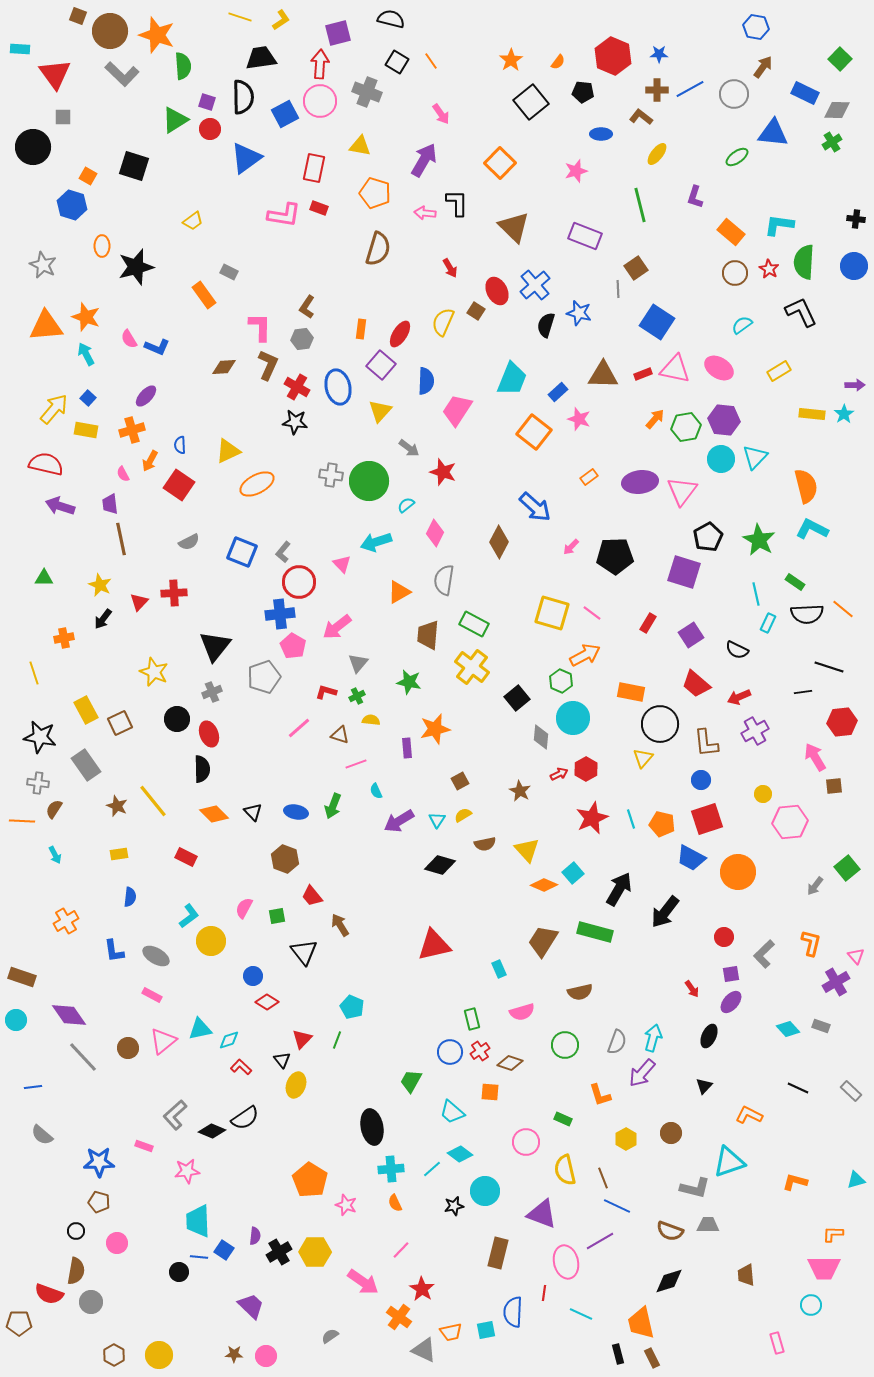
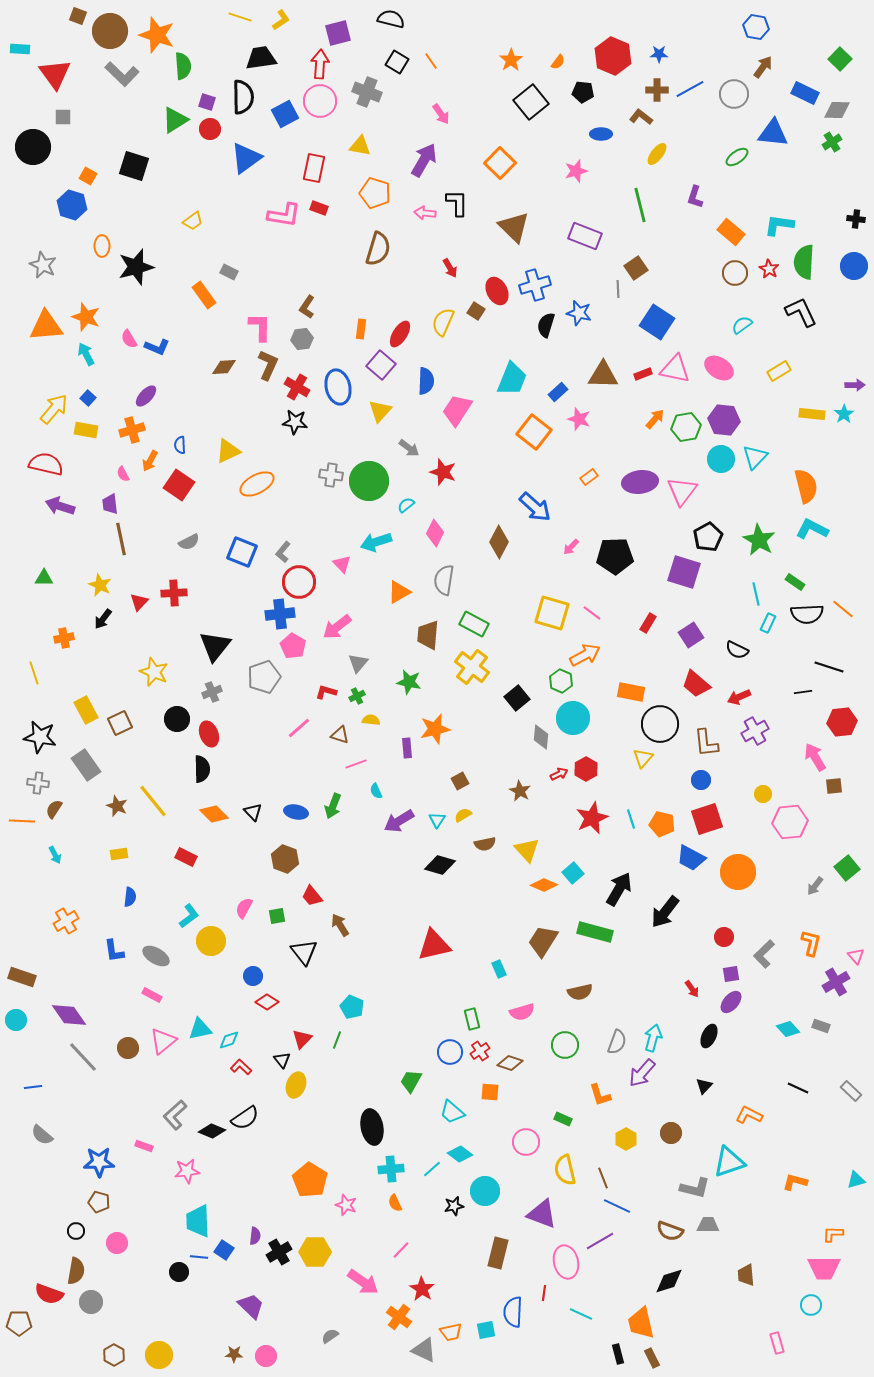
blue cross at (535, 285): rotated 24 degrees clockwise
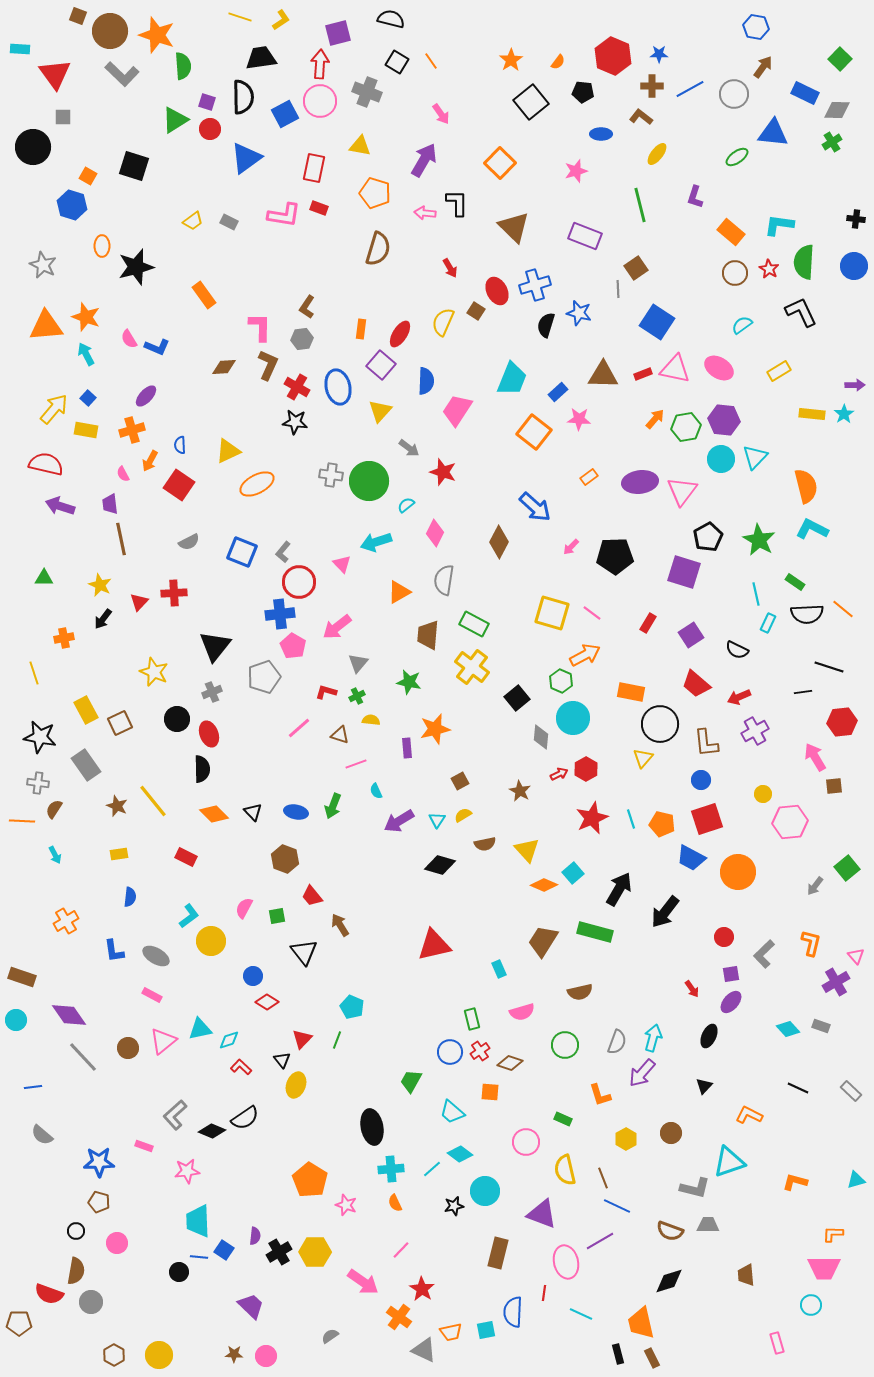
brown cross at (657, 90): moved 5 px left, 4 px up
gray rectangle at (229, 272): moved 50 px up
pink star at (579, 419): rotated 15 degrees counterclockwise
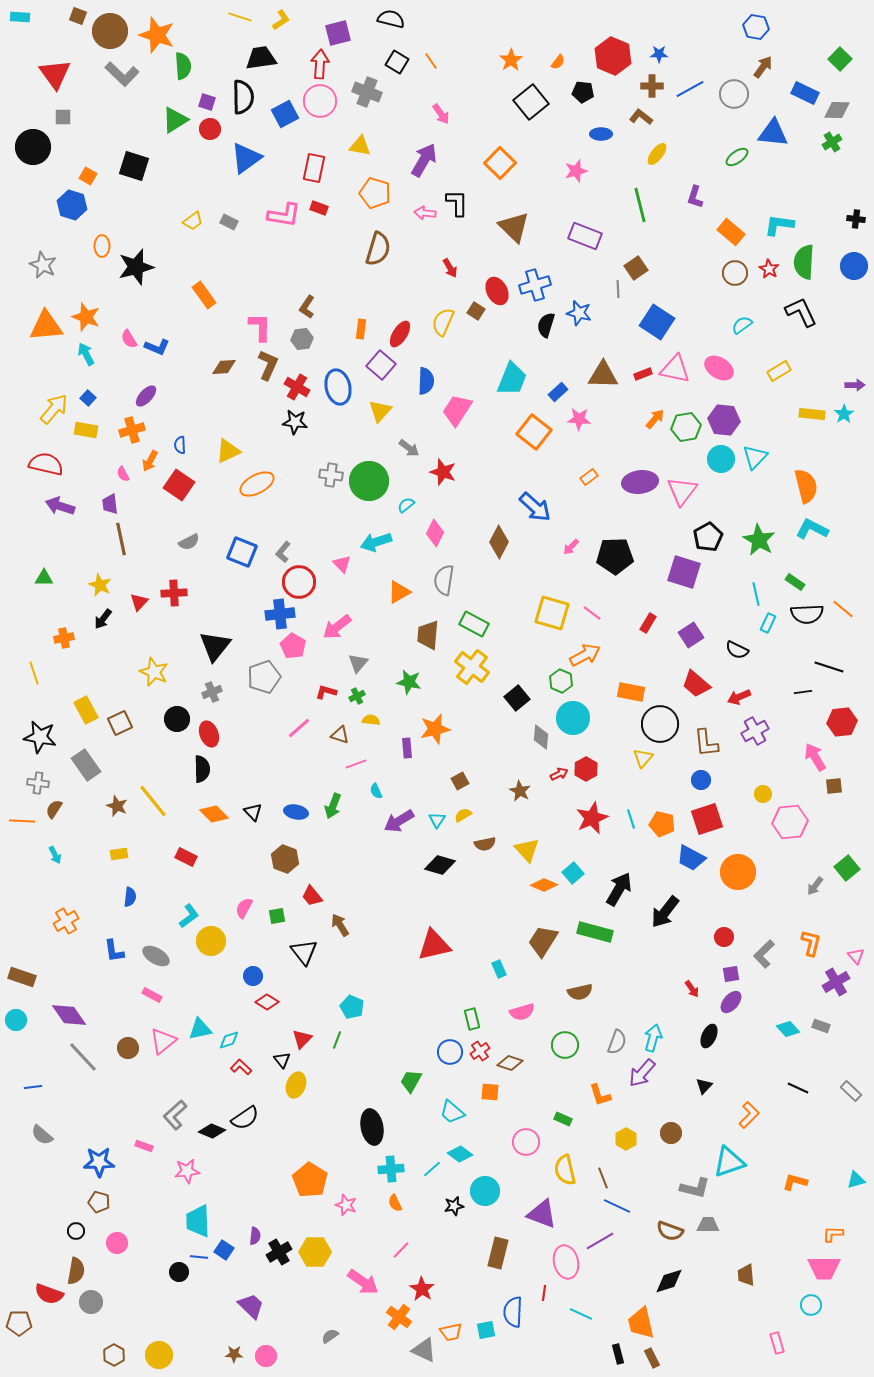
cyan rectangle at (20, 49): moved 32 px up
orange L-shape at (749, 1115): rotated 108 degrees clockwise
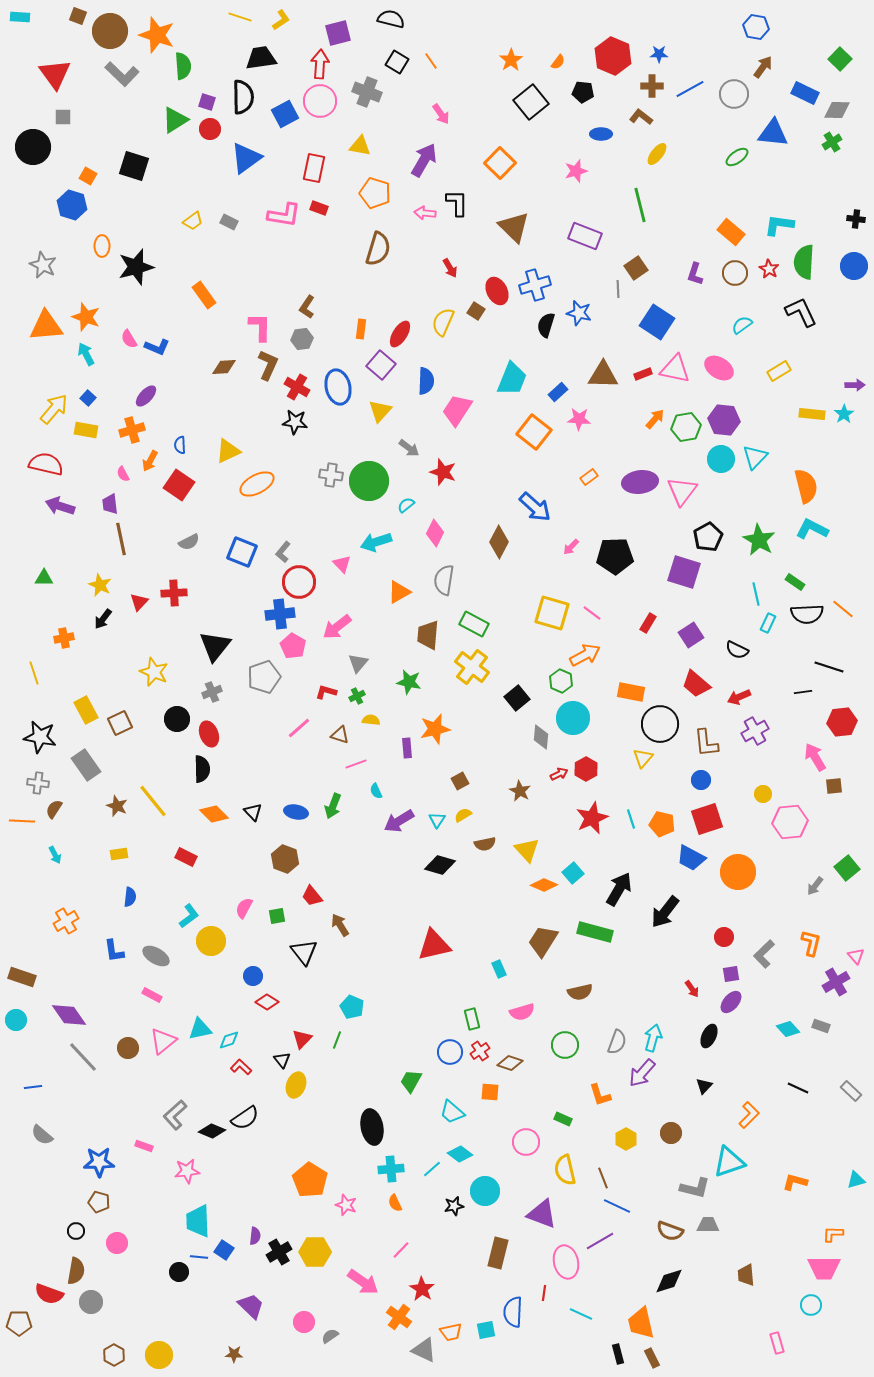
purple L-shape at (695, 197): moved 77 px down
pink circle at (266, 1356): moved 38 px right, 34 px up
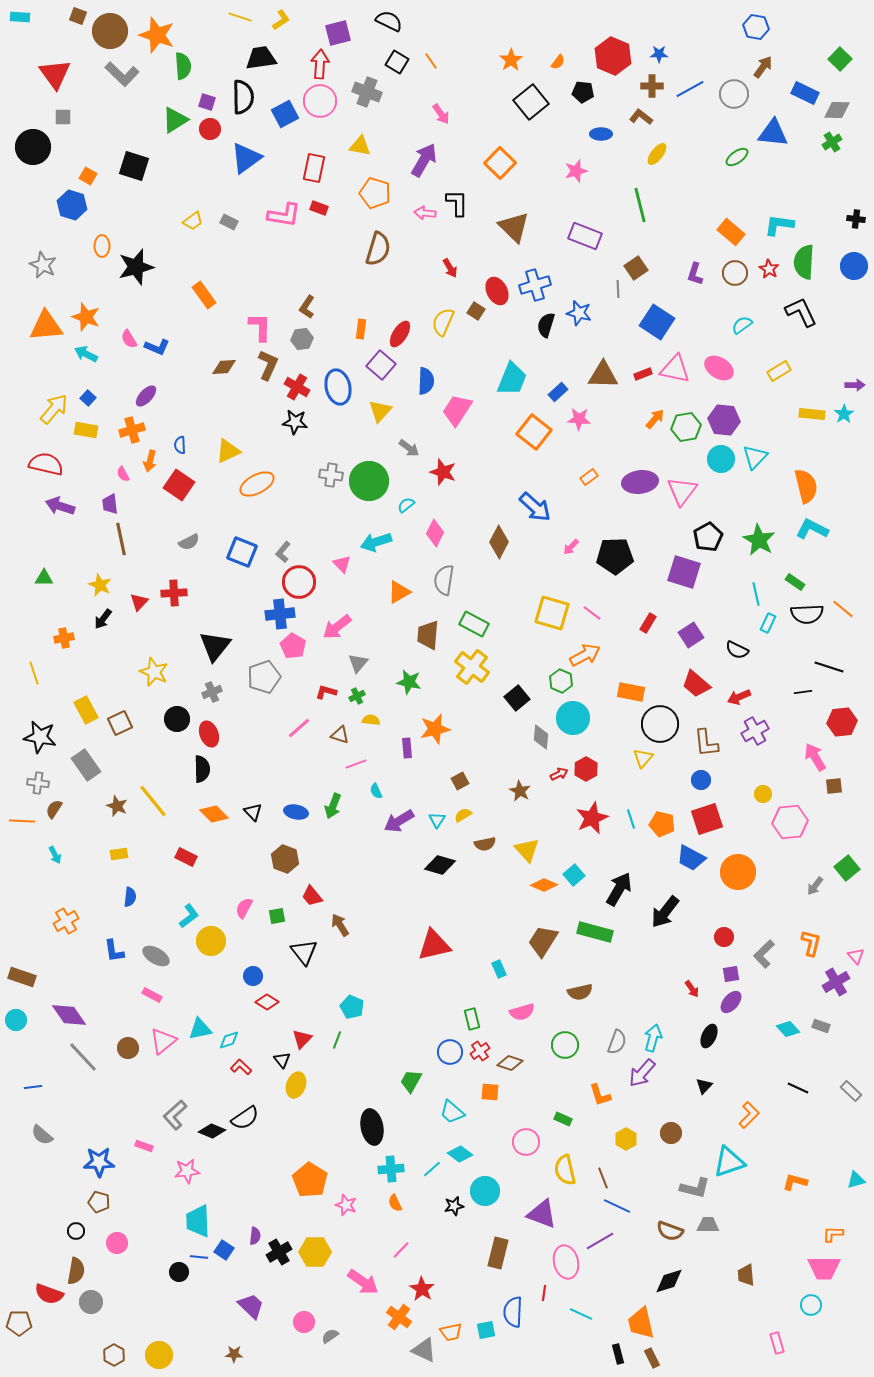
black semicircle at (391, 19): moved 2 px left, 2 px down; rotated 12 degrees clockwise
cyan arrow at (86, 354): rotated 35 degrees counterclockwise
orange arrow at (150, 461): rotated 15 degrees counterclockwise
cyan square at (573, 873): moved 1 px right, 2 px down
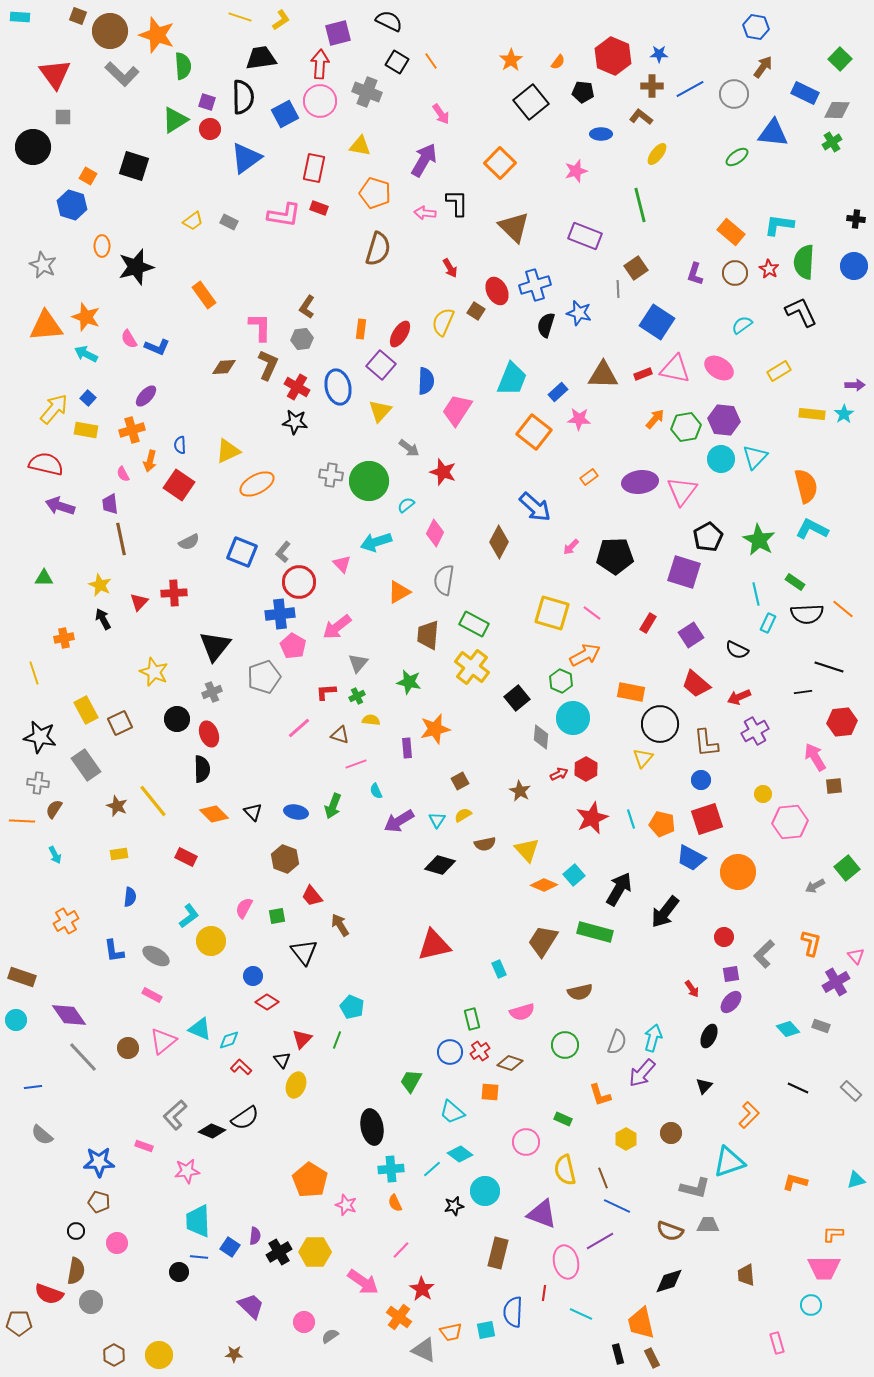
black arrow at (103, 619): rotated 115 degrees clockwise
red L-shape at (326, 692): rotated 20 degrees counterclockwise
gray arrow at (815, 886): rotated 24 degrees clockwise
cyan triangle at (200, 1029): rotated 35 degrees clockwise
blue square at (224, 1250): moved 6 px right, 3 px up
